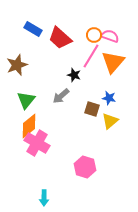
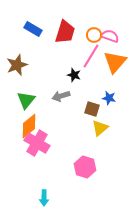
red trapezoid: moved 5 px right, 6 px up; rotated 115 degrees counterclockwise
orange triangle: moved 2 px right
gray arrow: rotated 24 degrees clockwise
yellow triangle: moved 10 px left, 7 px down
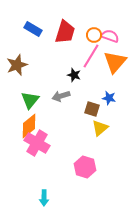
green triangle: moved 4 px right
